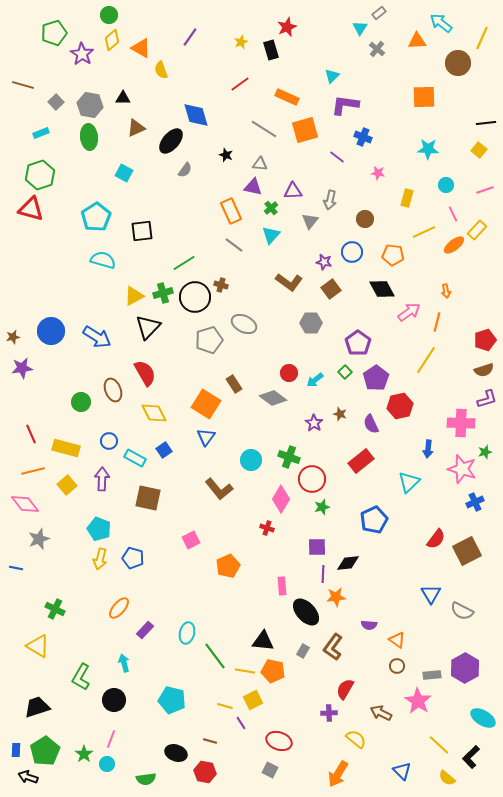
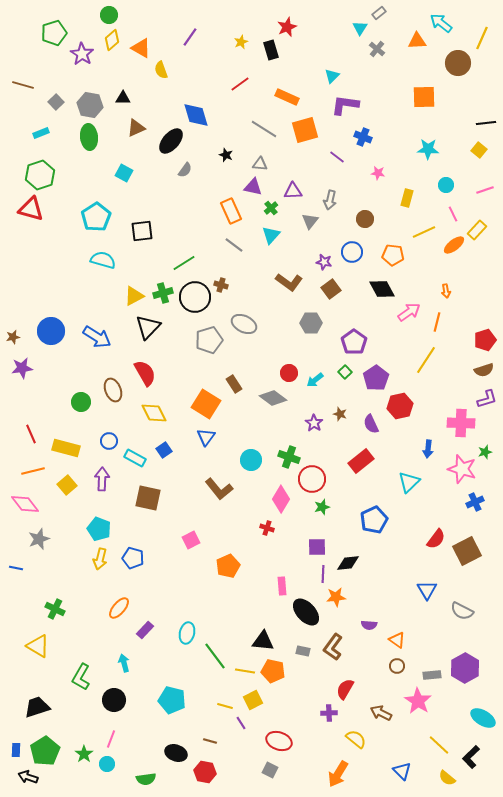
purple pentagon at (358, 343): moved 4 px left, 1 px up
blue triangle at (431, 594): moved 4 px left, 4 px up
gray rectangle at (303, 651): rotated 72 degrees clockwise
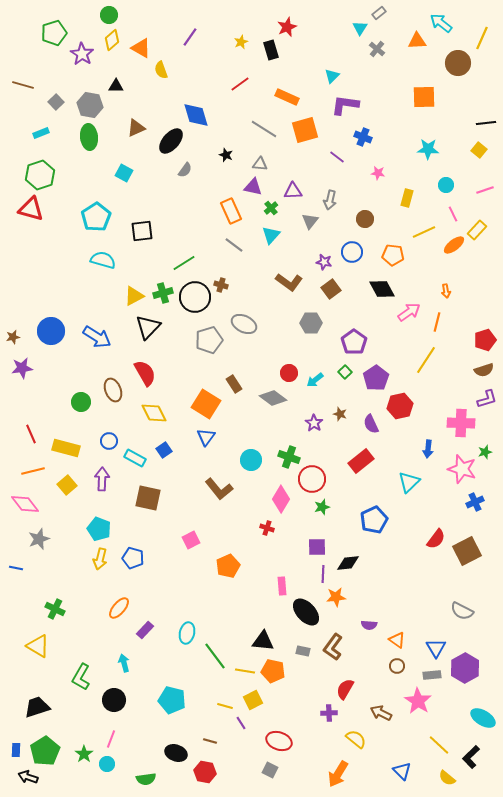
black triangle at (123, 98): moved 7 px left, 12 px up
blue triangle at (427, 590): moved 9 px right, 58 px down
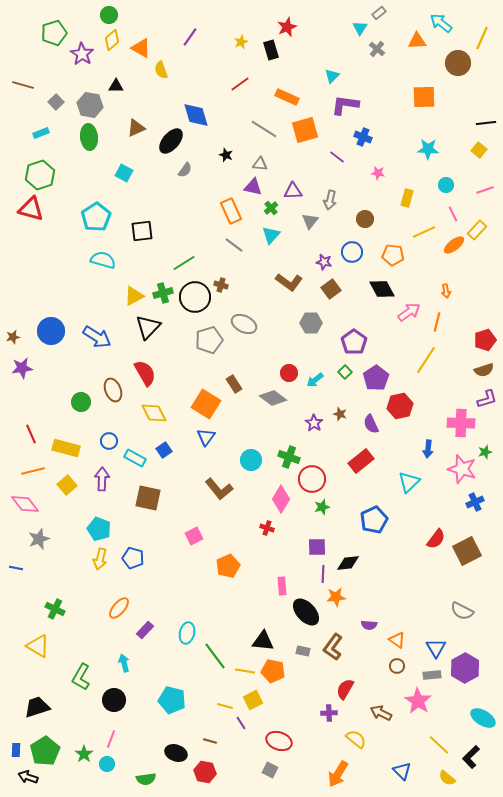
pink square at (191, 540): moved 3 px right, 4 px up
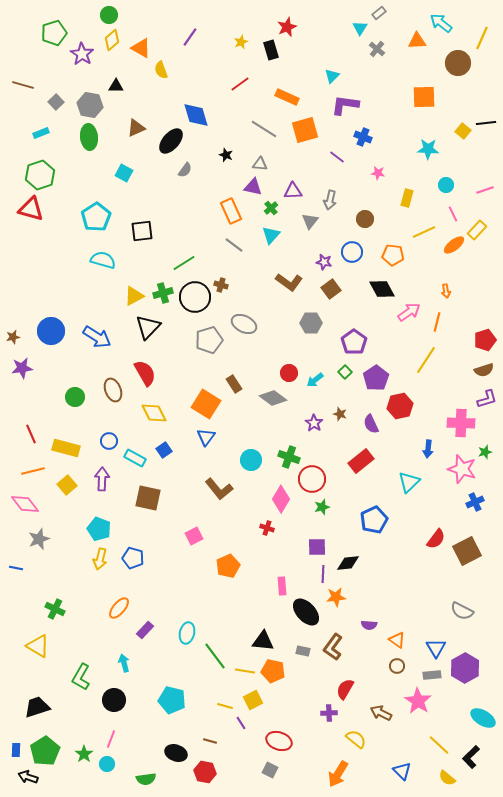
yellow square at (479, 150): moved 16 px left, 19 px up
green circle at (81, 402): moved 6 px left, 5 px up
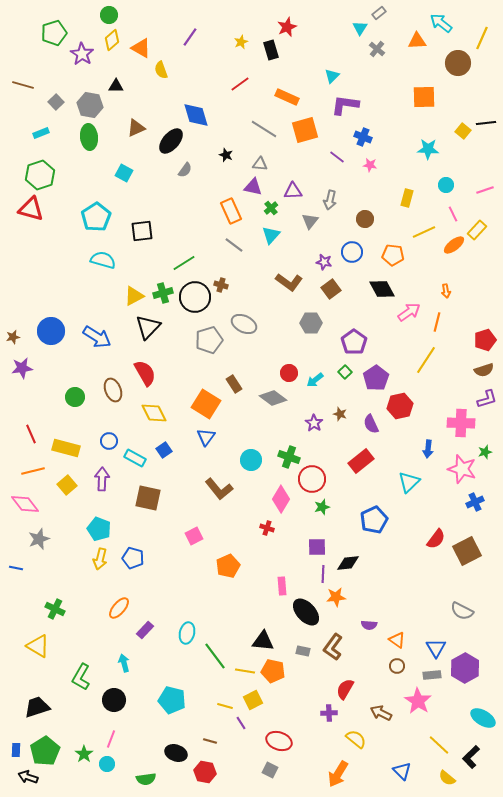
pink star at (378, 173): moved 8 px left, 8 px up
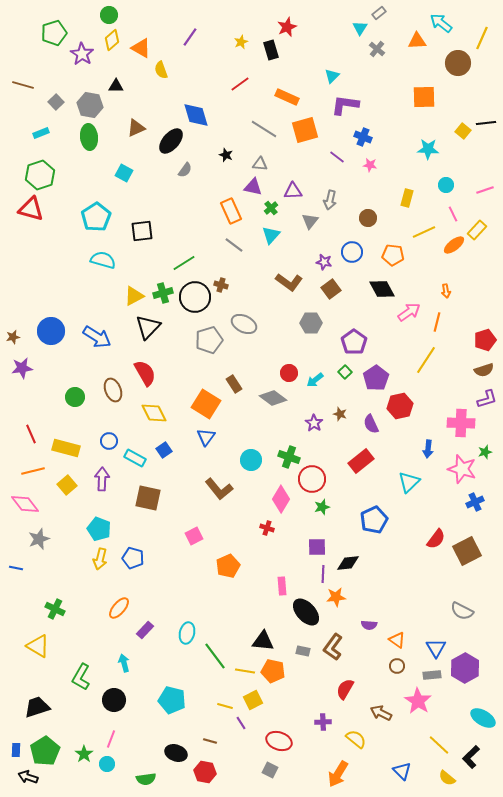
brown circle at (365, 219): moved 3 px right, 1 px up
purple cross at (329, 713): moved 6 px left, 9 px down
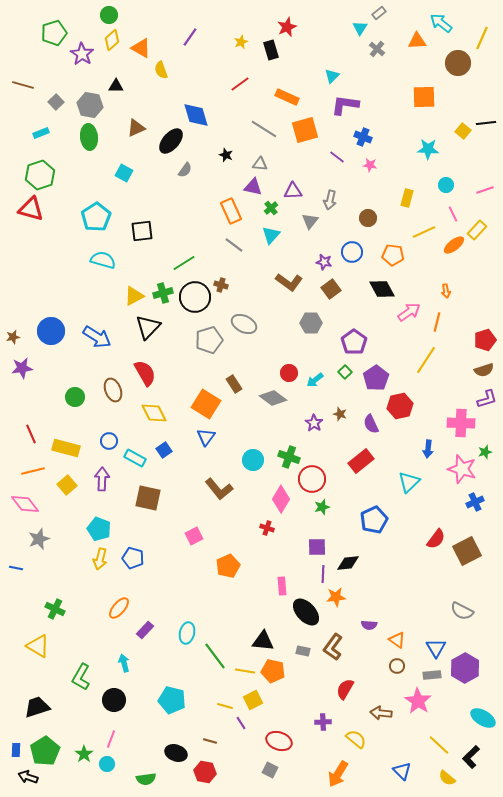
cyan circle at (251, 460): moved 2 px right
brown arrow at (381, 713): rotated 20 degrees counterclockwise
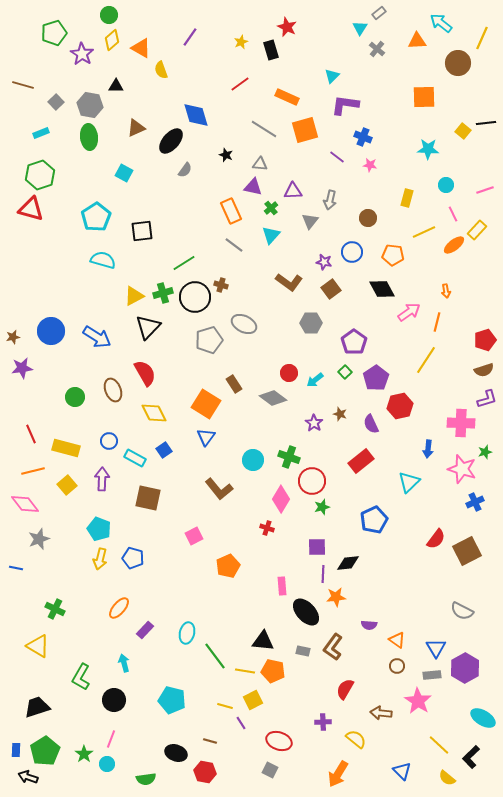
red star at (287, 27): rotated 24 degrees counterclockwise
red circle at (312, 479): moved 2 px down
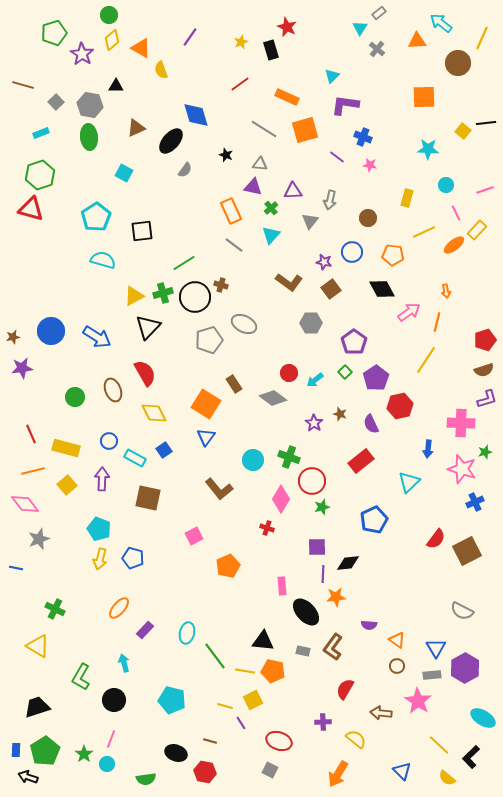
pink line at (453, 214): moved 3 px right, 1 px up
